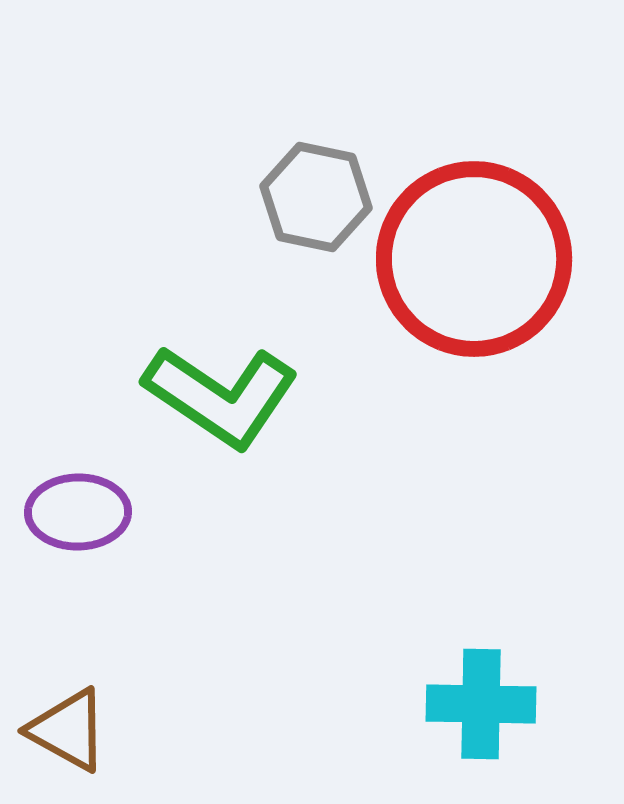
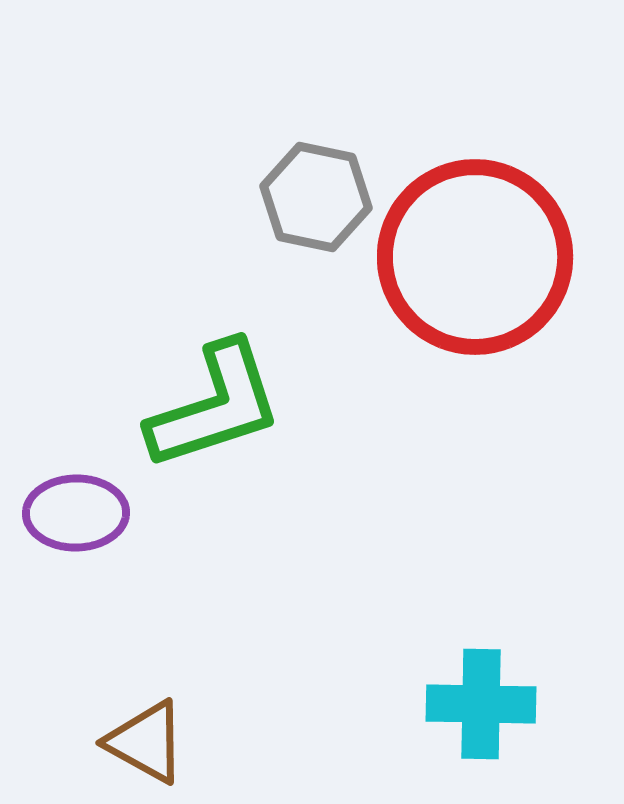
red circle: moved 1 px right, 2 px up
green L-shape: moved 6 px left, 10 px down; rotated 52 degrees counterclockwise
purple ellipse: moved 2 px left, 1 px down
brown triangle: moved 78 px right, 12 px down
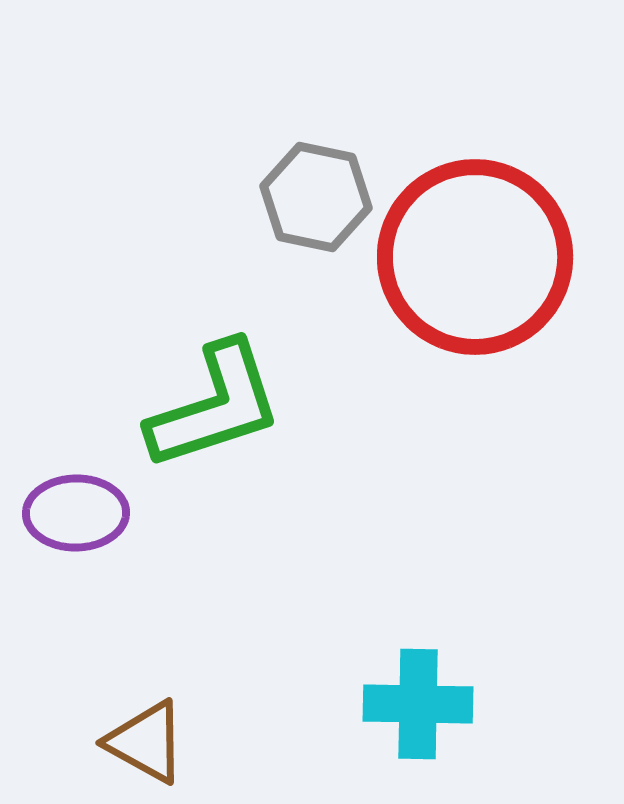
cyan cross: moved 63 px left
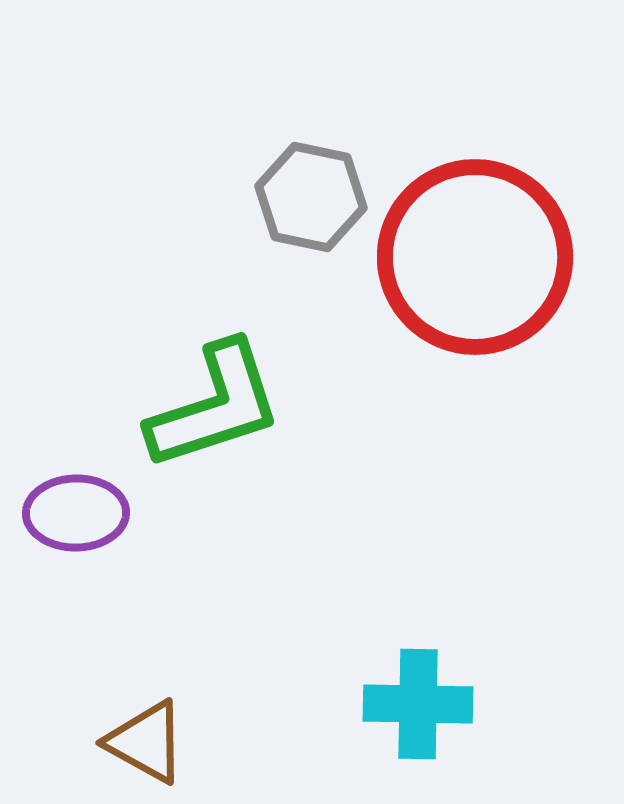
gray hexagon: moved 5 px left
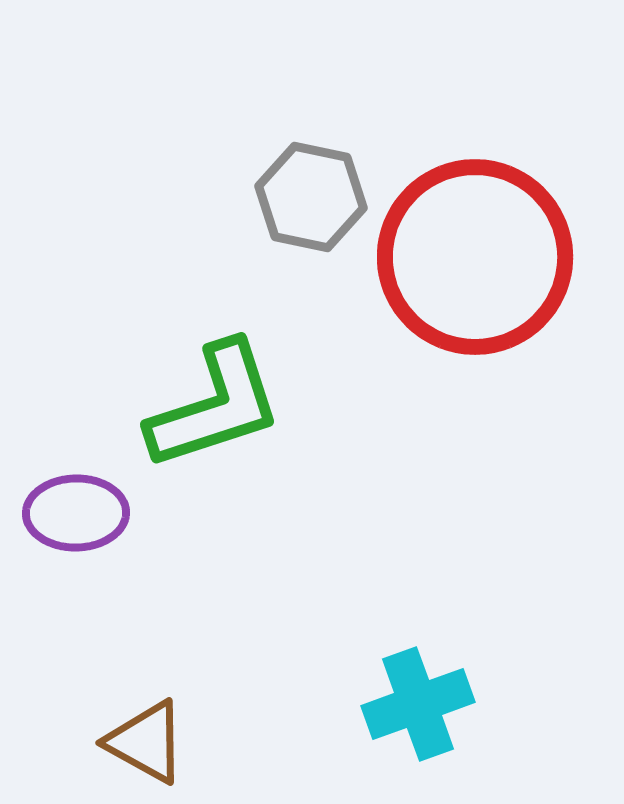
cyan cross: rotated 21 degrees counterclockwise
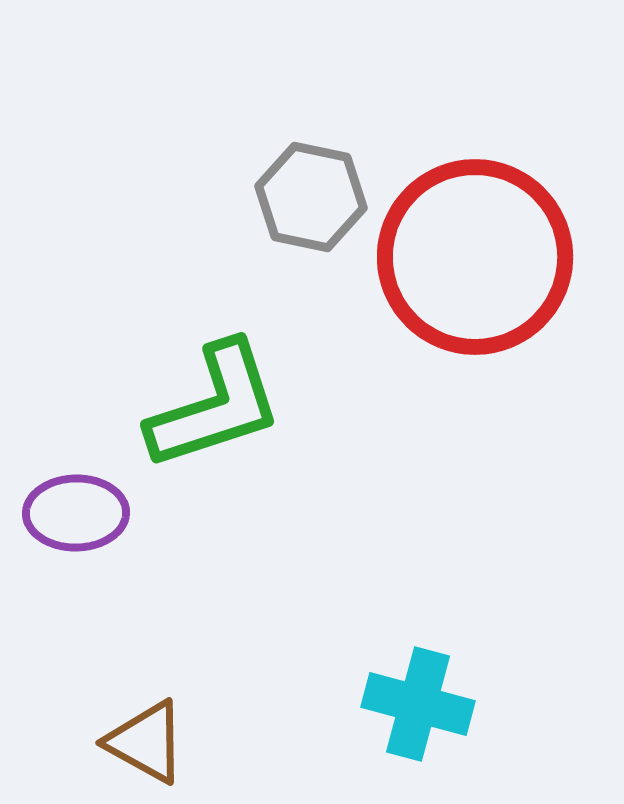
cyan cross: rotated 35 degrees clockwise
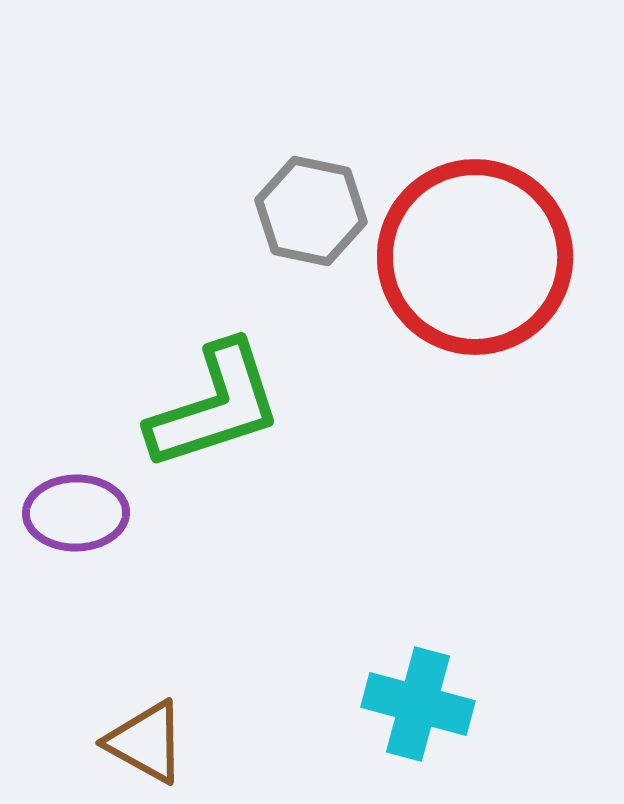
gray hexagon: moved 14 px down
